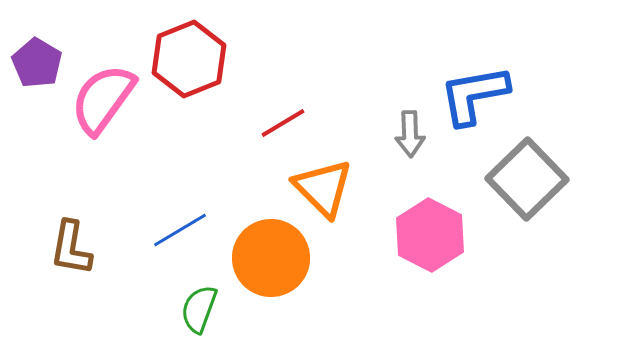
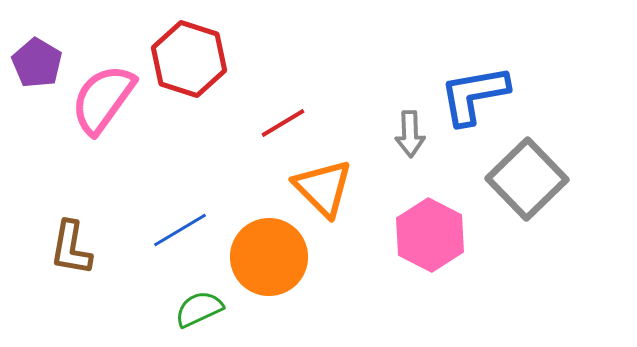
red hexagon: rotated 20 degrees counterclockwise
orange circle: moved 2 px left, 1 px up
green semicircle: rotated 45 degrees clockwise
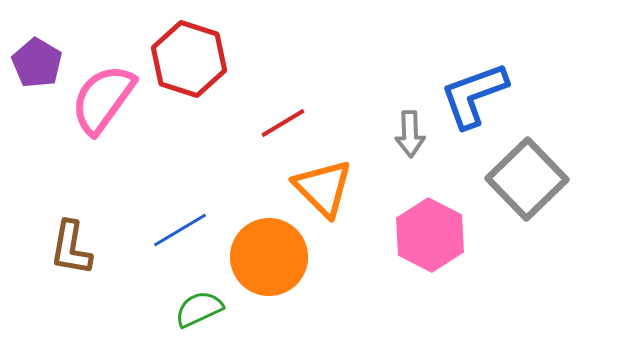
blue L-shape: rotated 10 degrees counterclockwise
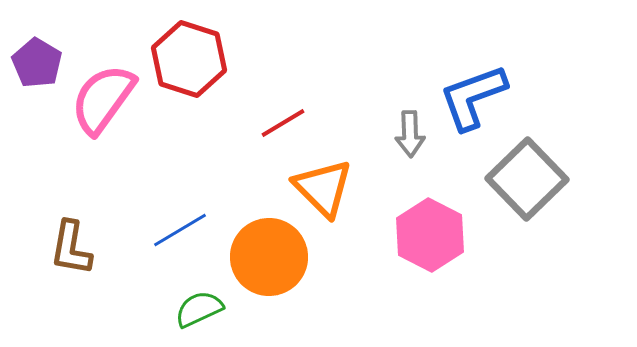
blue L-shape: moved 1 px left, 2 px down
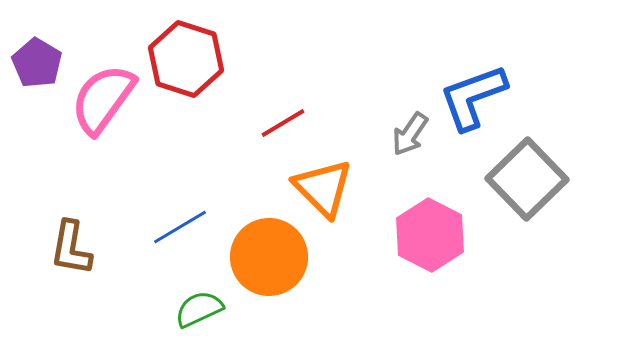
red hexagon: moved 3 px left
gray arrow: rotated 36 degrees clockwise
blue line: moved 3 px up
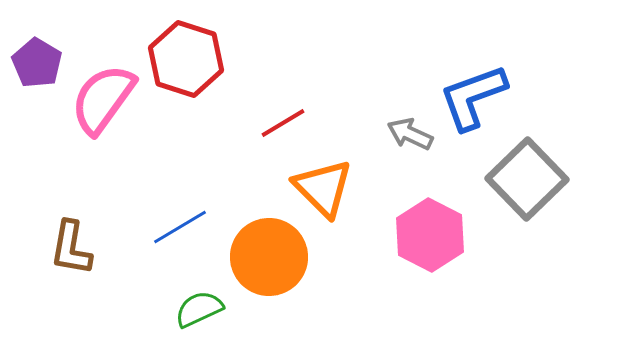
gray arrow: rotated 81 degrees clockwise
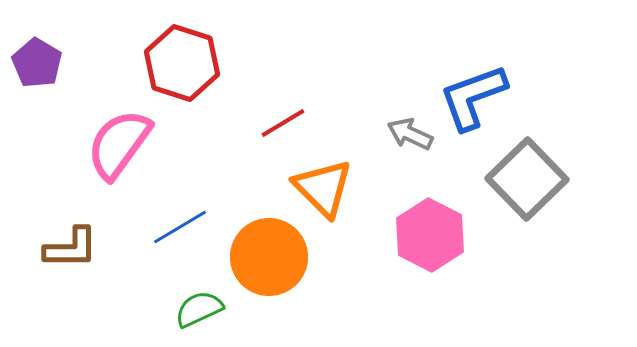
red hexagon: moved 4 px left, 4 px down
pink semicircle: moved 16 px right, 45 px down
brown L-shape: rotated 100 degrees counterclockwise
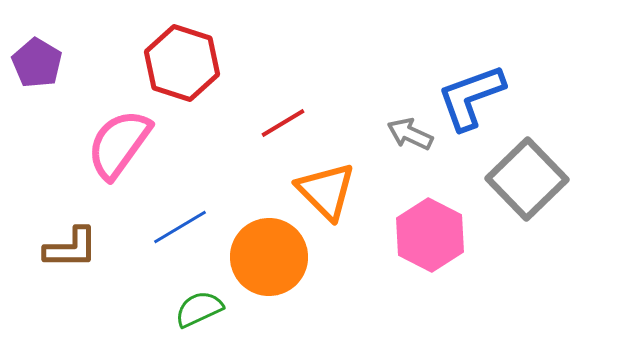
blue L-shape: moved 2 px left
orange triangle: moved 3 px right, 3 px down
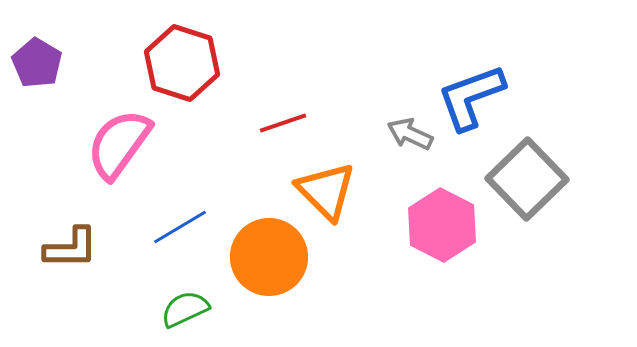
red line: rotated 12 degrees clockwise
pink hexagon: moved 12 px right, 10 px up
green semicircle: moved 14 px left
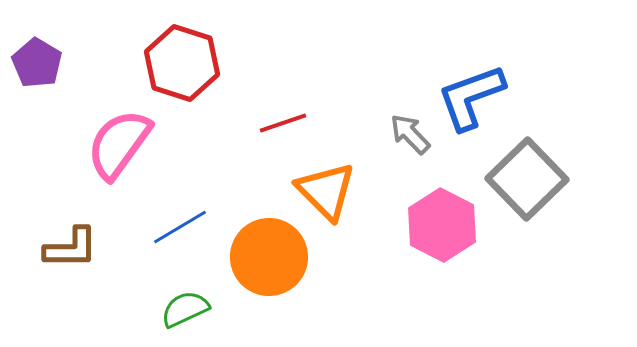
gray arrow: rotated 21 degrees clockwise
